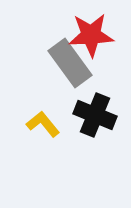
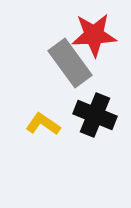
red star: moved 3 px right
yellow L-shape: rotated 16 degrees counterclockwise
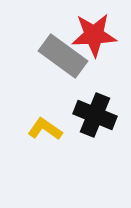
gray rectangle: moved 7 px left, 7 px up; rotated 18 degrees counterclockwise
yellow L-shape: moved 2 px right, 5 px down
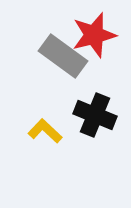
red star: rotated 12 degrees counterclockwise
yellow L-shape: moved 2 px down; rotated 8 degrees clockwise
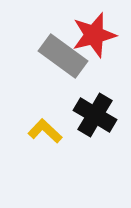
black cross: rotated 9 degrees clockwise
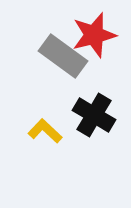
black cross: moved 1 px left
